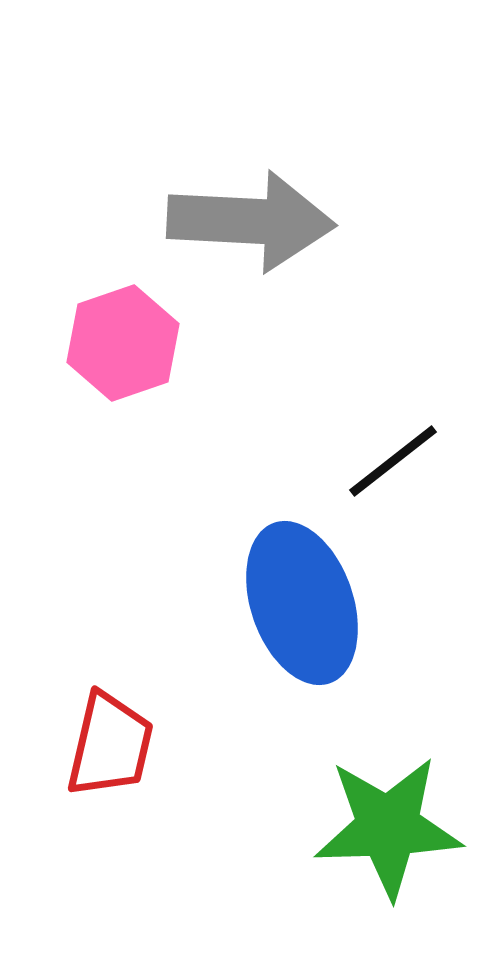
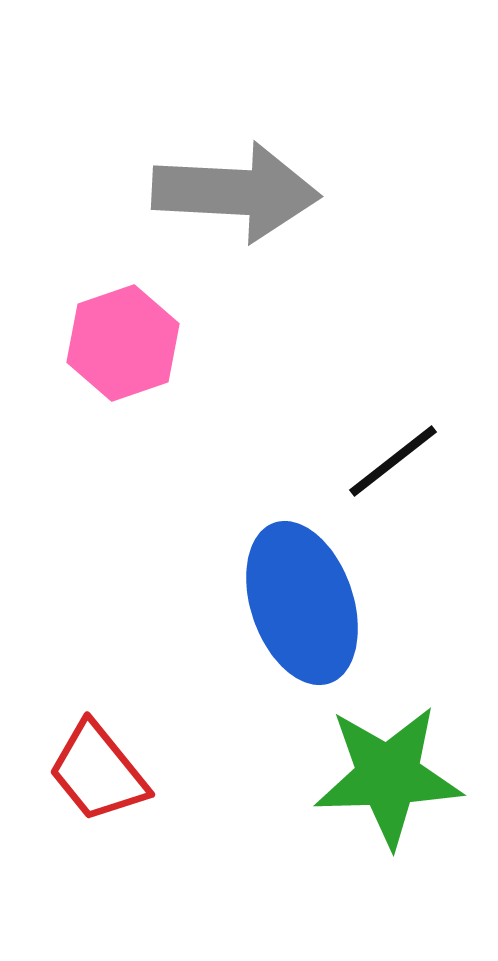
gray arrow: moved 15 px left, 29 px up
red trapezoid: moved 12 px left, 27 px down; rotated 128 degrees clockwise
green star: moved 51 px up
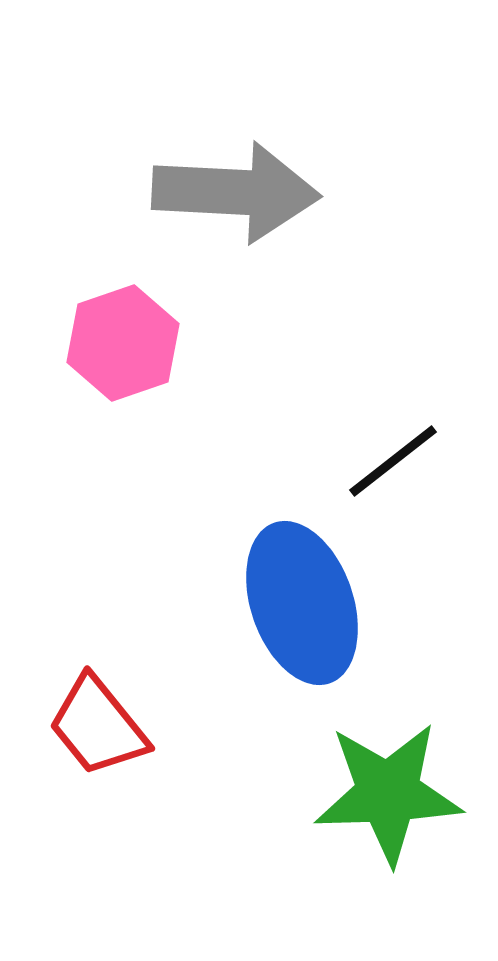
red trapezoid: moved 46 px up
green star: moved 17 px down
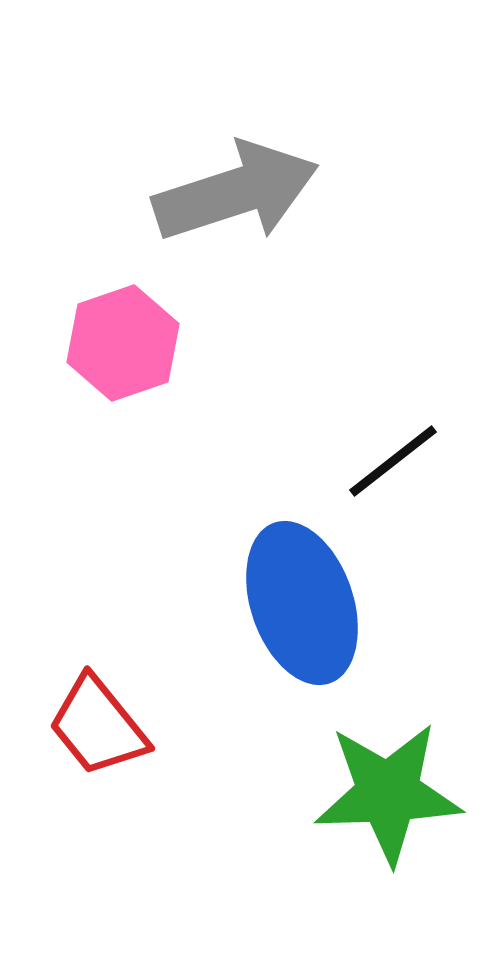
gray arrow: rotated 21 degrees counterclockwise
